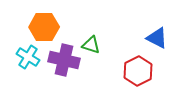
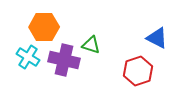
red hexagon: rotated 8 degrees clockwise
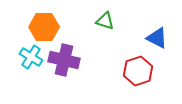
green triangle: moved 14 px right, 24 px up
cyan cross: moved 3 px right
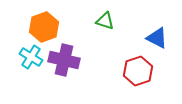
orange hexagon: rotated 20 degrees counterclockwise
